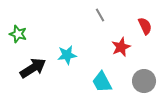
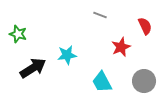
gray line: rotated 40 degrees counterclockwise
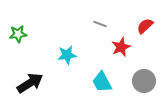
gray line: moved 9 px down
red semicircle: rotated 108 degrees counterclockwise
green star: rotated 24 degrees counterclockwise
black arrow: moved 3 px left, 15 px down
